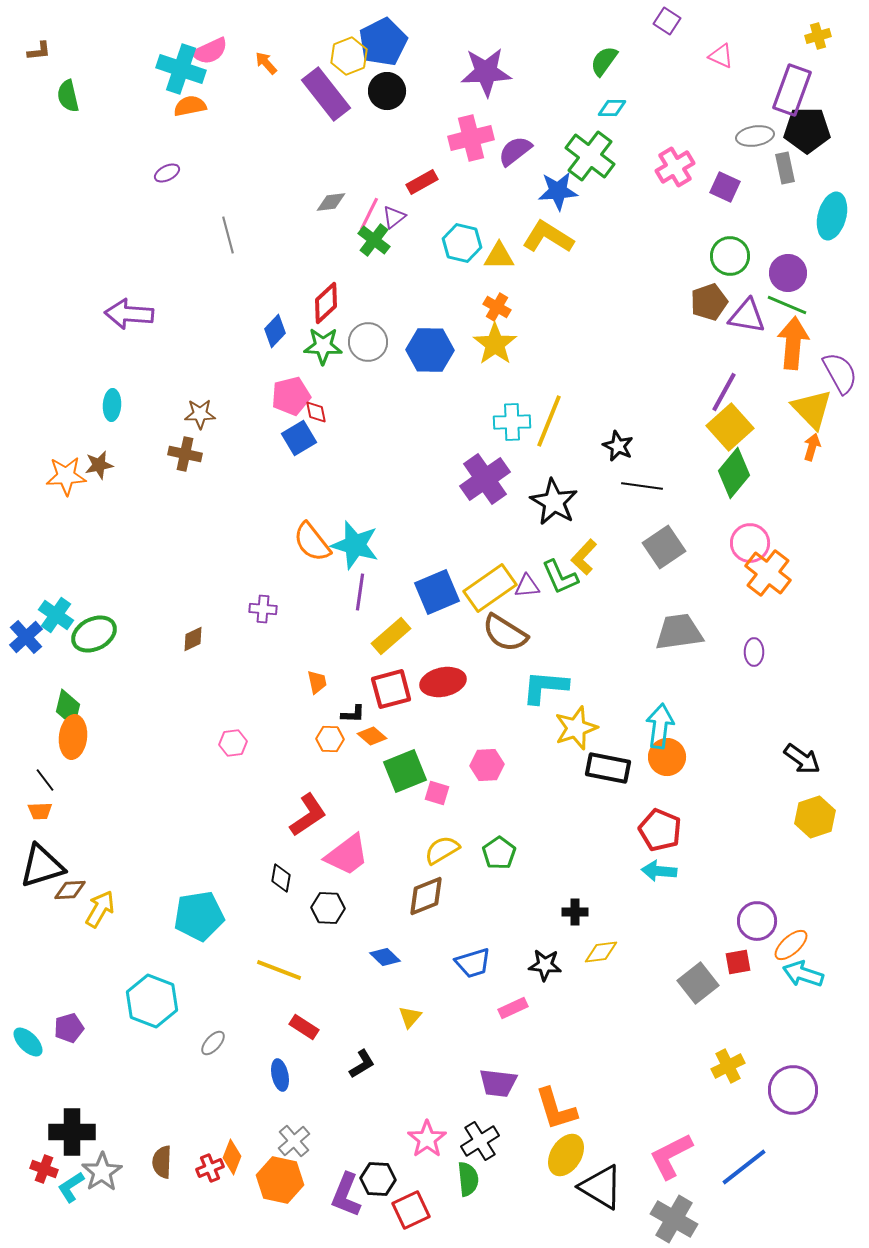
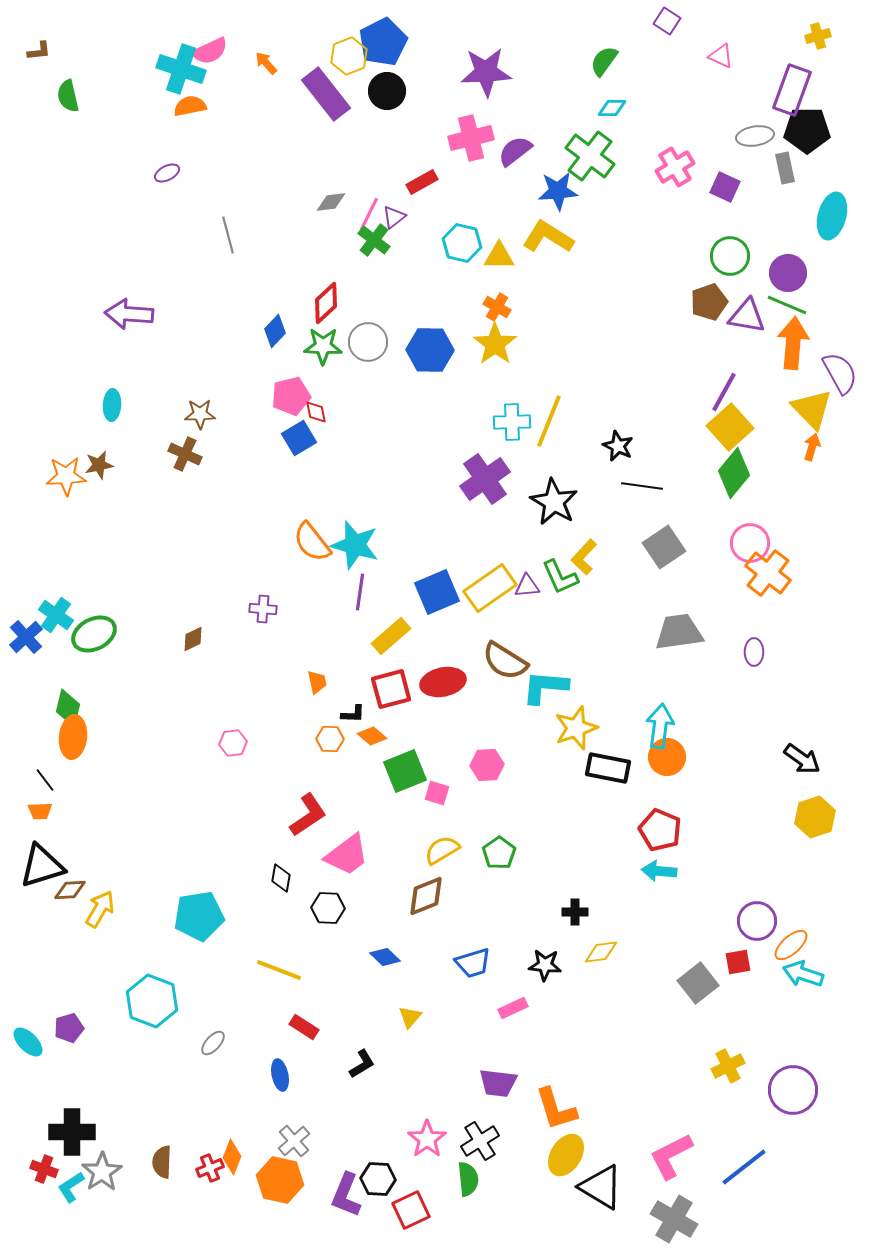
brown cross at (185, 454): rotated 12 degrees clockwise
brown semicircle at (505, 633): moved 28 px down
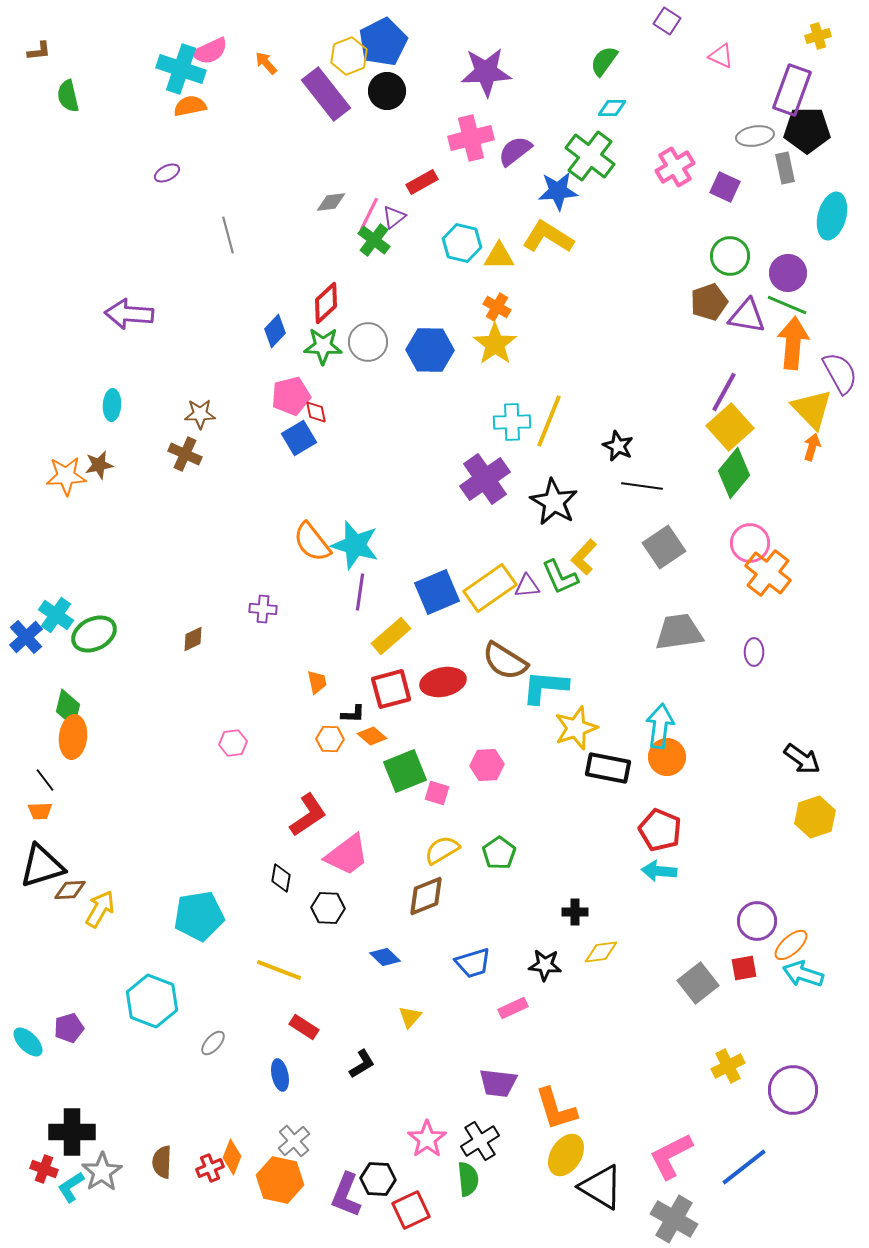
red square at (738, 962): moved 6 px right, 6 px down
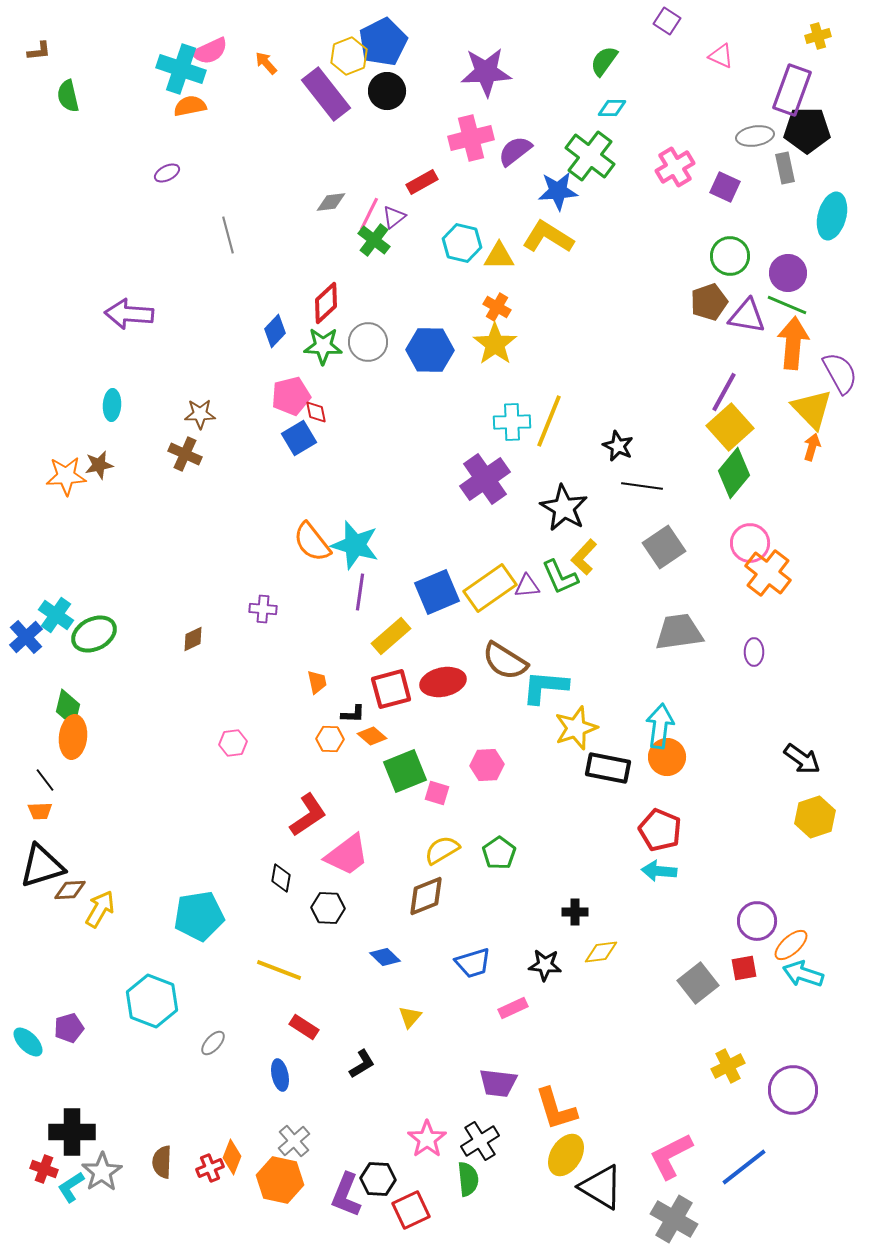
black star at (554, 502): moved 10 px right, 6 px down
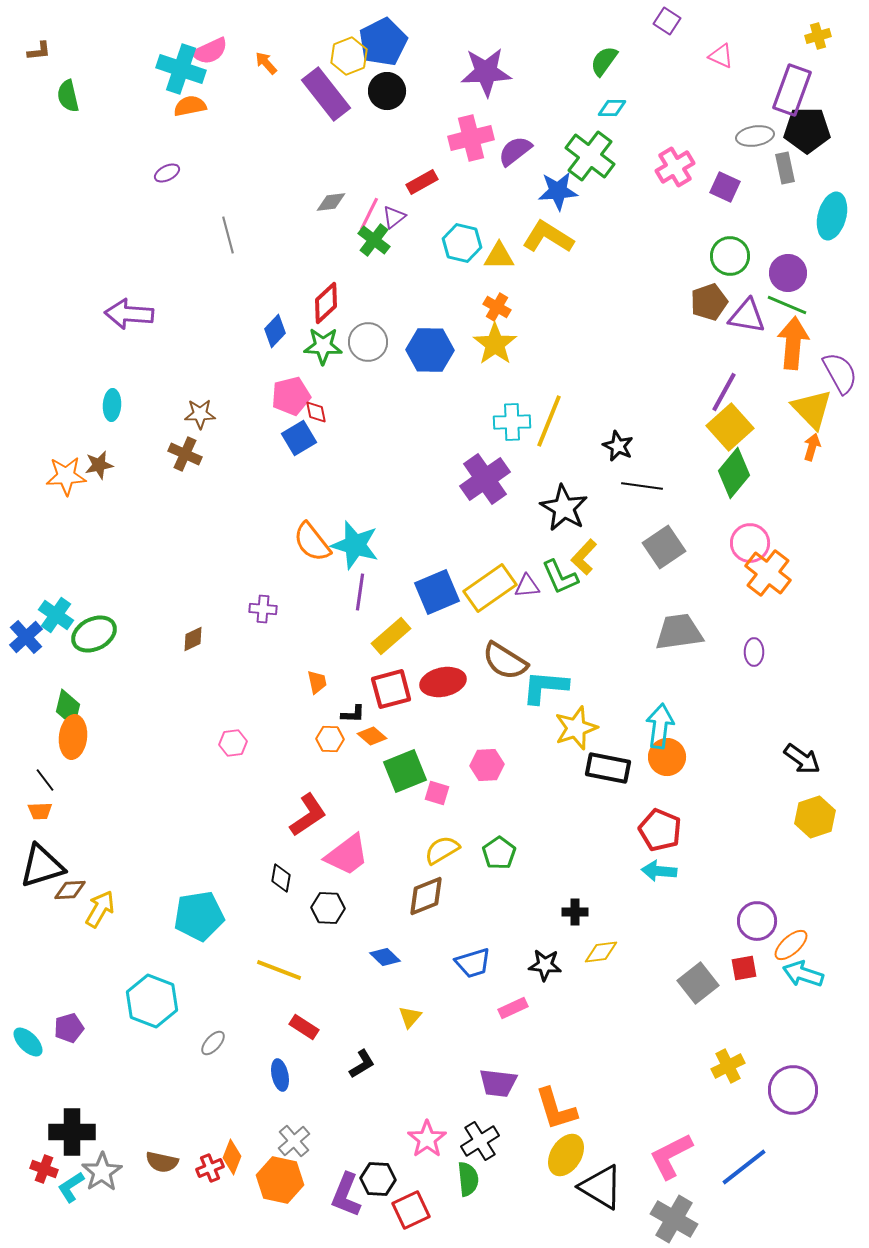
brown semicircle at (162, 1162): rotated 80 degrees counterclockwise
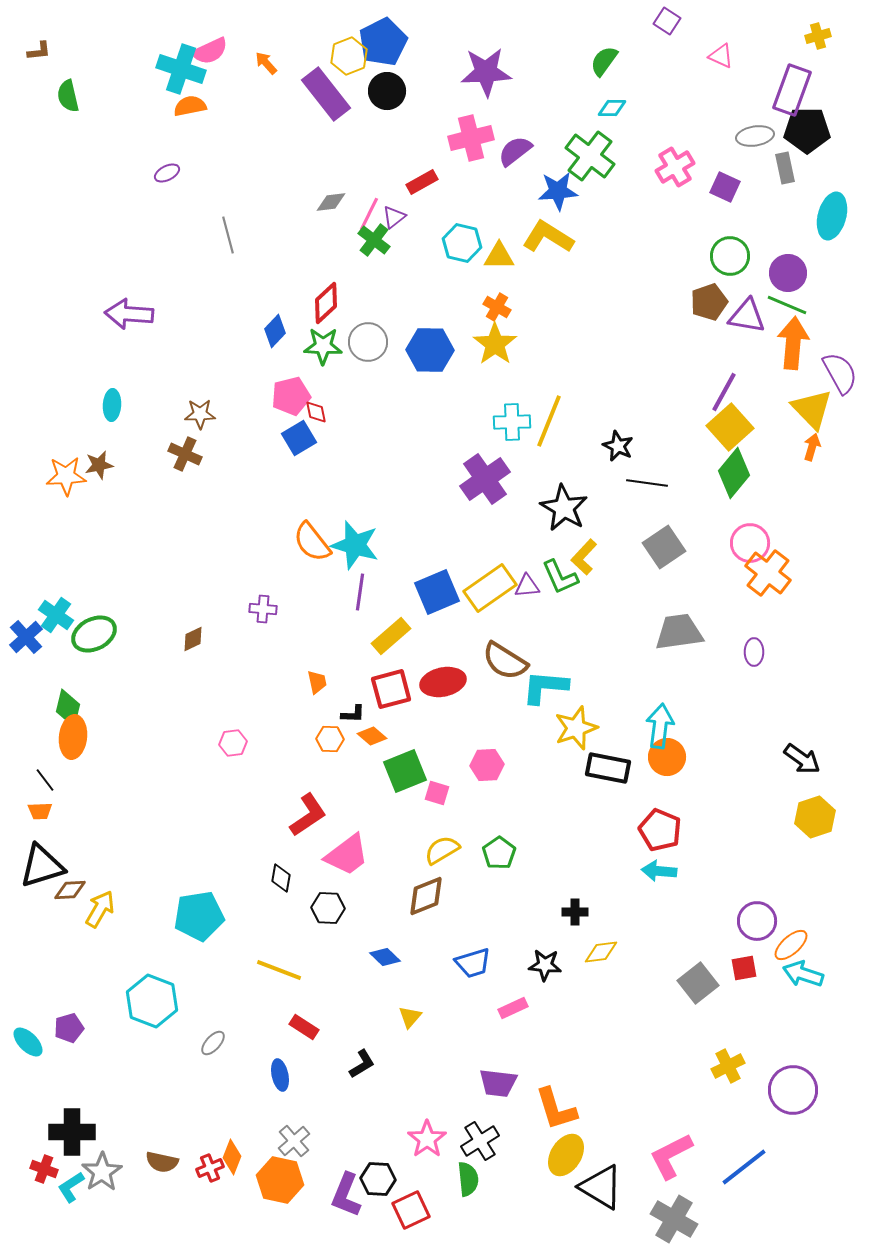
black line at (642, 486): moved 5 px right, 3 px up
